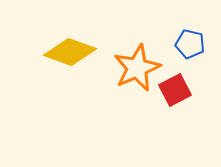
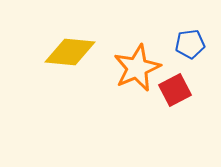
blue pentagon: rotated 20 degrees counterclockwise
yellow diamond: rotated 15 degrees counterclockwise
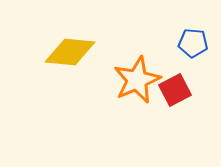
blue pentagon: moved 3 px right, 1 px up; rotated 12 degrees clockwise
orange star: moved 12 px down
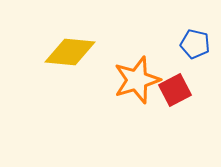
blue pentagon: moved 2 px right, 1 px down; rotated 8 degrees clockwise
orange star: rotated 6 degrees clockwise
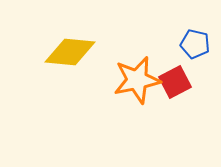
orange star: rotated 6 degrees clockwise
red square: moved 8 px up
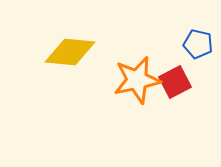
blue pentagon: moved 3 px right
